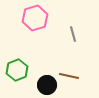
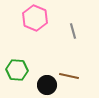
pink hexagon: rotated 20 degrees counterclockwise
gray line: moved 3 px up
green hexagon: rotated 25 degrees clockwise
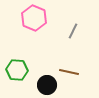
pink hexagon: moved 1 px left
gray line: rotated 42 degrees clockwise
brown line: moved 4 px up
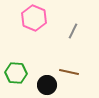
green hexagon: moved 1 px left, 3 px down
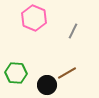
brown line: moved 2 px left, 1 px down; rotated 42 degrees counterclockwise
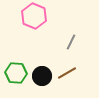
pink hexagon: moved 2 px up
gray line: moved 2 px left, 11 px down
black circle: moved 5 px left, 9 px up
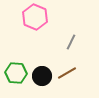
pink hexagon: moved 1 px right, 1 px down
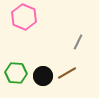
pink hexagon: moved 11 px left
gray line: moved 7 px right
black circle: moved 1 px right
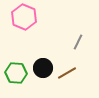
black circle: moved 8 px up
